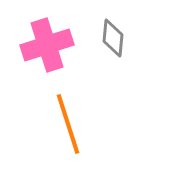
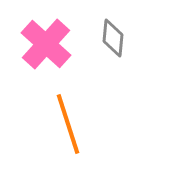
pink cross: moved 1 px left, 1 px up; rotated 30 degrees counterclockwise
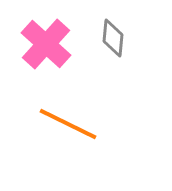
orange line: rotated 46 degrees counterclockwise
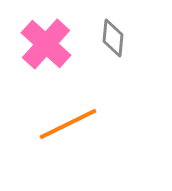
orange line: rotated 52 degrees counterclockwise
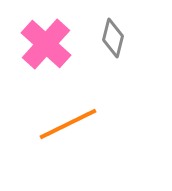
gray diamond: rotated 9 degrees clockwise
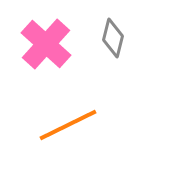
orange line: moved 1 px down
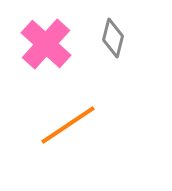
orange line: rotated 8 degrees counterclockwise
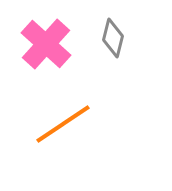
orange line: moved 5 px left, 1 px up
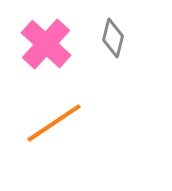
orange line: moved 9 px left, 1 px up
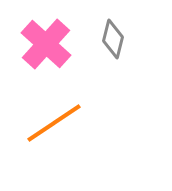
gray diamond: moved 1 px down
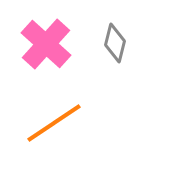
gray diamond: moved 2 px right, 4 px down
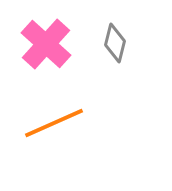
orange line: rotated 10 degrees clockwise
